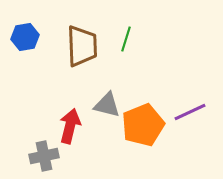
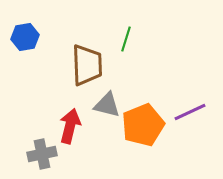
brown trapezoid: moved 5 px right, 19 px down
gray cross: moved 2 px left, 2 px up
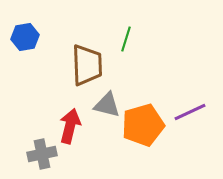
orange pentagon: rotated 6 degrees clockwise
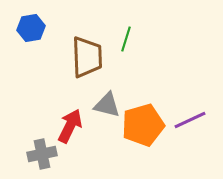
blue hexagon: moved 6 px right, 9 px up
brown trapezoid: moved 8 px up
purple line: moved 8 px down
red arrow: rotated 12 degrees clockwise
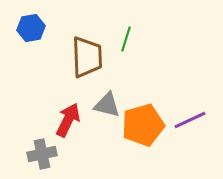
red arrow: moved 2 px left, 6 px up
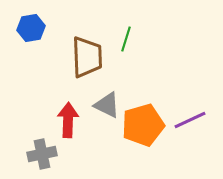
gray triangle: rotated 12 degrees clockwise
red arrow: rotated 24 degrees counterclockwise
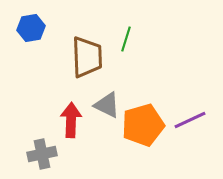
red arrow: moved 3 px right
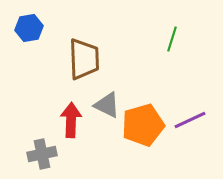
blue hexagon: moved 2 px left
green line: moved 46 px right
brown trapezoid: moved 3 px left, 2 px down
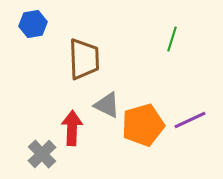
blue hexagon: moved 4 px right, 4 px up
red arrow: moved 1 px right, 8 px down
gray cross: rotated 32 degrees counterclockwise
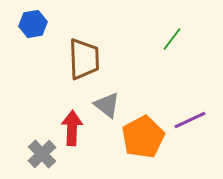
green line: rotated 20 degrees clockwise
gray triangle: rotated 12 degrees clockwise
orange pentagon: moved 12 px down; rotated 12 degrees counterclockwise
